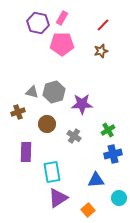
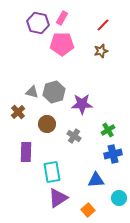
brown cross: rotated 24 degrees counterclockwise
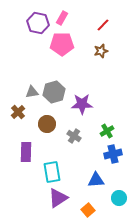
gray triangle: rotated 24 degrees counterclockwise
green cross: moved 1 px left, 1 px down
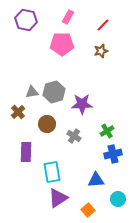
pink rectangle: moved 6 px right, 1 px up
purple hexagon: moved 12 px left, 3 px up
cyan circle: moved 1 px left, 1 px down
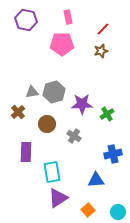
pink rectangle: rotated 40 degrees counterclockwise
red line: moved 4 px down
green cross: moved 17 px up
cyan circle: moved 13 px down
